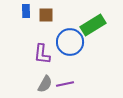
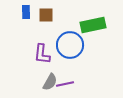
blue rectangle: moved 1 px down
green rectangle: rotated 20 degrees clockwise
blue circle: moved 3 px down
gray semicircle: moved 5 px right, 2 px up
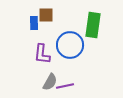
blue rectangle: moved 8 px right, 11 px down
green rectangle: rotated 70 degrees counterclockwise
purple line: moved 2 px down
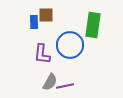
blue rectangle: moved 1 px up
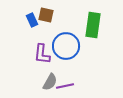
brown square: rotated 14 degrees clockwise
blue rectangle: moved 2 px left, 2 px up; rotated 24 degrees counterclockwise
blue circle: moved 4 px left, 1 px down
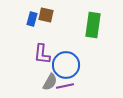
blue rectangle: moved 1 px up; rotated 40 degrees clockwise
blue circle: moved 19 px down
